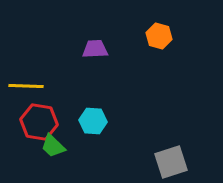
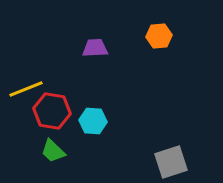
orange hexagon: rotated 20 degrees counterclockwise
purple trapezoid: moved 1 px up
yellow line: moved 3 px down; rotated 24 degrees counterclockwise
red hexagon: moved 13 px right, 11 px up
green trapezoid: moved 5 px down
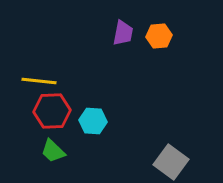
purple trapezoid: moved 28 px right, 15 px up; rotated 104 degrees clockwise
yellow line: moved 13 px right, 8 px up; rotated 28 degrees clockwise
red hexagon: rotated 12 degrees counterclockwise
gray square: rotated 36 degrees counterclockwise
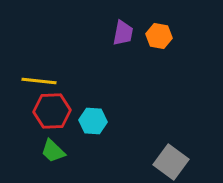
orange hexagon: rotated 15 degrees clockwise
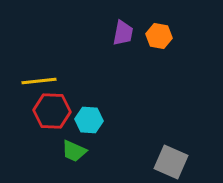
yellow line: rotated 12 degrees counterclockwise
red hexagon: rotated 6 degrees clockwise
cyan hexagon: moved 4 px left, 1 px up
green trapezoid: moved 21 px right; rotated 20 degrees counterclockwise
gray square: rotated 12 degrees counterclockwise
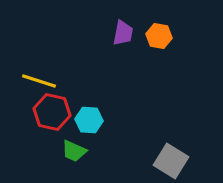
yellow line: rotated 24 degrees clockwise
red hexagon: moved 1 px down; rotated 9 degrees clockwise
gray square: moved 1 px up; rotated 8 degrees clockwise
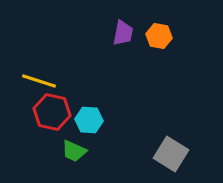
gray square: moved 7 px up
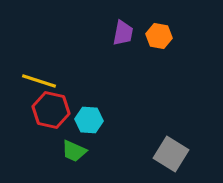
red hexagon: moved 1 px left, 2 px up
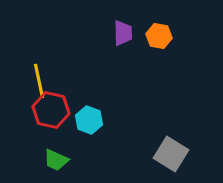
purple trapezoid: rotated 12 degrees counterclockwise
yellow line: rotated 60 degrees clockwise
cyan hexagon: rotated 16 degrees clockwise
green trapezoid: moved 18 px left, 9 px down
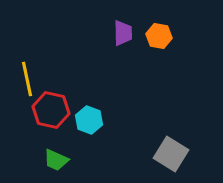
yellow line: moved 12 px left, 2 px up
